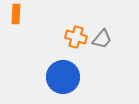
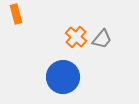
orange rectangle: rotated 18 degrees counterclockwise
orange cross: rotated 25 degrees clockwise
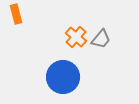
gray trapezoid: moved 1 px left
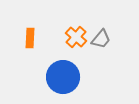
orange rectangle: moved 14 px right, 24 px down; rotated 18 degrees clockwise
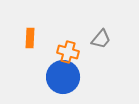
orange cross: moved 8 px left, 15 px down; rotated 25 degrees counterclockwise
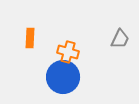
gray trapezoid: moved 19 px right; rotated 15 degrees counterclockwise
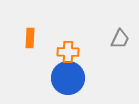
orange cross: rotated 15 degrees counterclockwise
blue circle: moved 5 px right, 1 px down
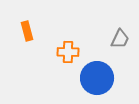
orange rectangle: moved 3 px left, 7 px up; rotated 18 degrees counterclockwise
blue circle: moved 29 px right
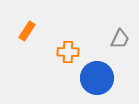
orange rectangle: rotated 48 degrees clockwise
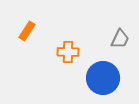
blue circle: moved 6 px right
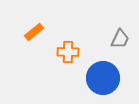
orange rectangle: moved 7 px right, 1 px down; rotated 18 degrees clockwise
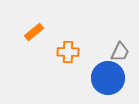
gray trapezoid: moved 13 px down
blue circle: moved 5 px right
